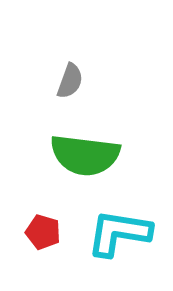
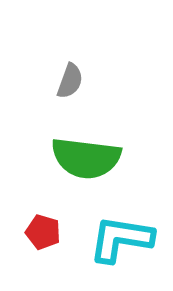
green semicircle: moved 1 px right, 3 px down
cyan L-shape: moved 2 px right, 6 px down
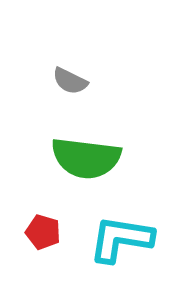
gray semicircle: rotated 96 degrees clockwise
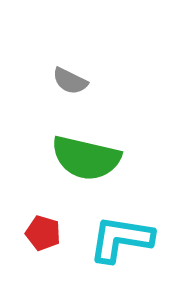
green semicircle: rotated 6 degrees clockwise
red pentagon: moved 1 px down
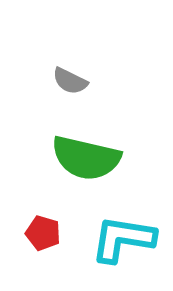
cyan L-shape: moved 2 px right
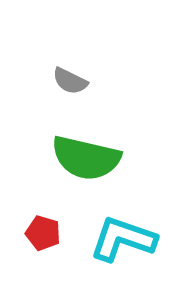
cyan L-shape: rotated 10 degrees clockwise
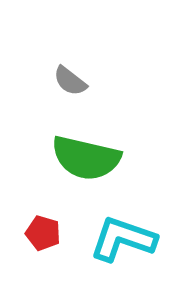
gray semicircle: rotated 12 degrees clockwise
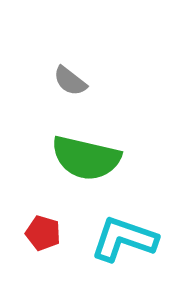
cyan L-shape: moved 1 px right
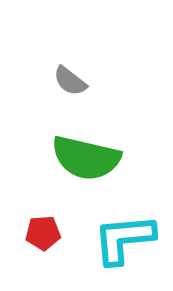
red pentagon: rotated 20 degrees counterclockwise
cyan L-shape: rotated 24 degrees counterclockwise
